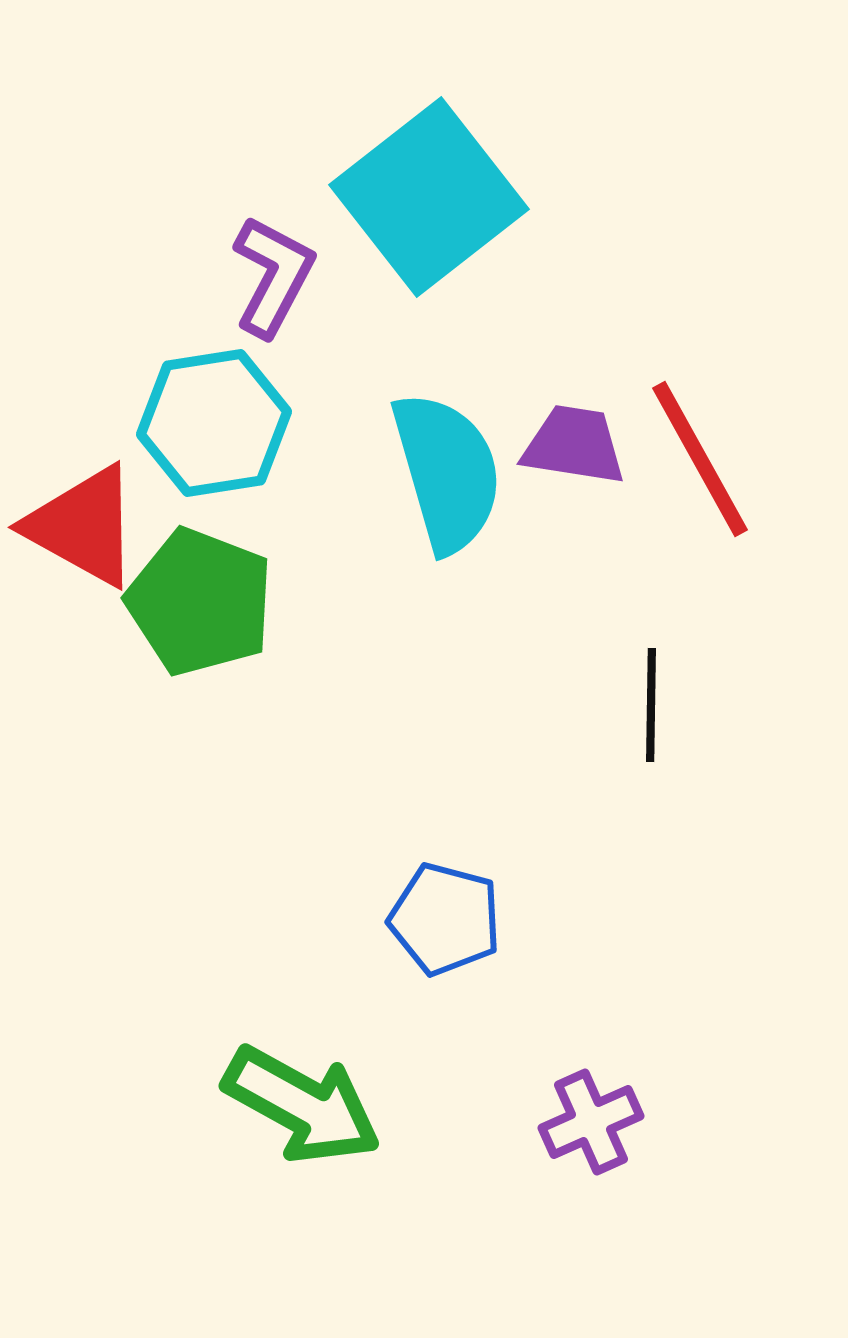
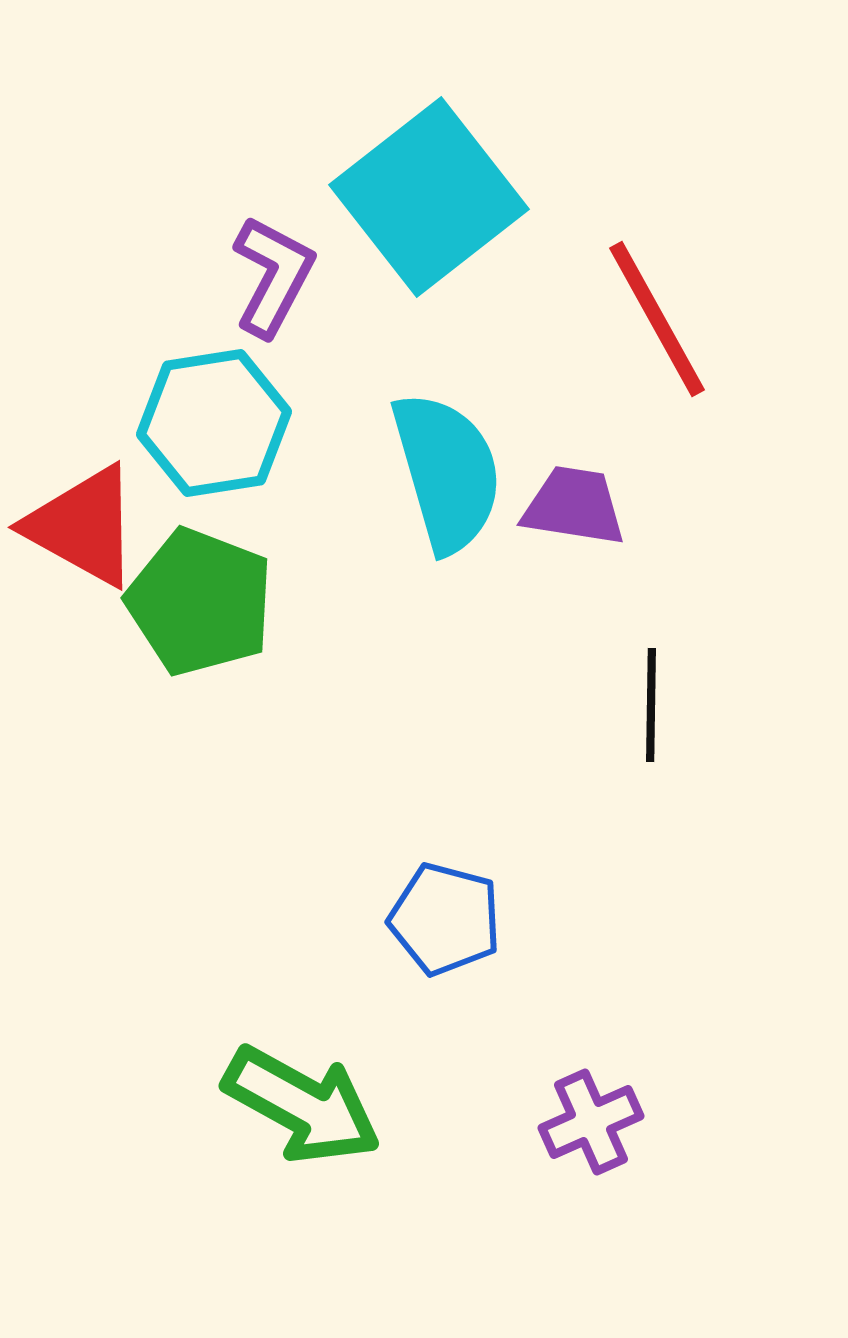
purple trapezoid: moved 61 px down
red line: moved 43 px left, 140 px up
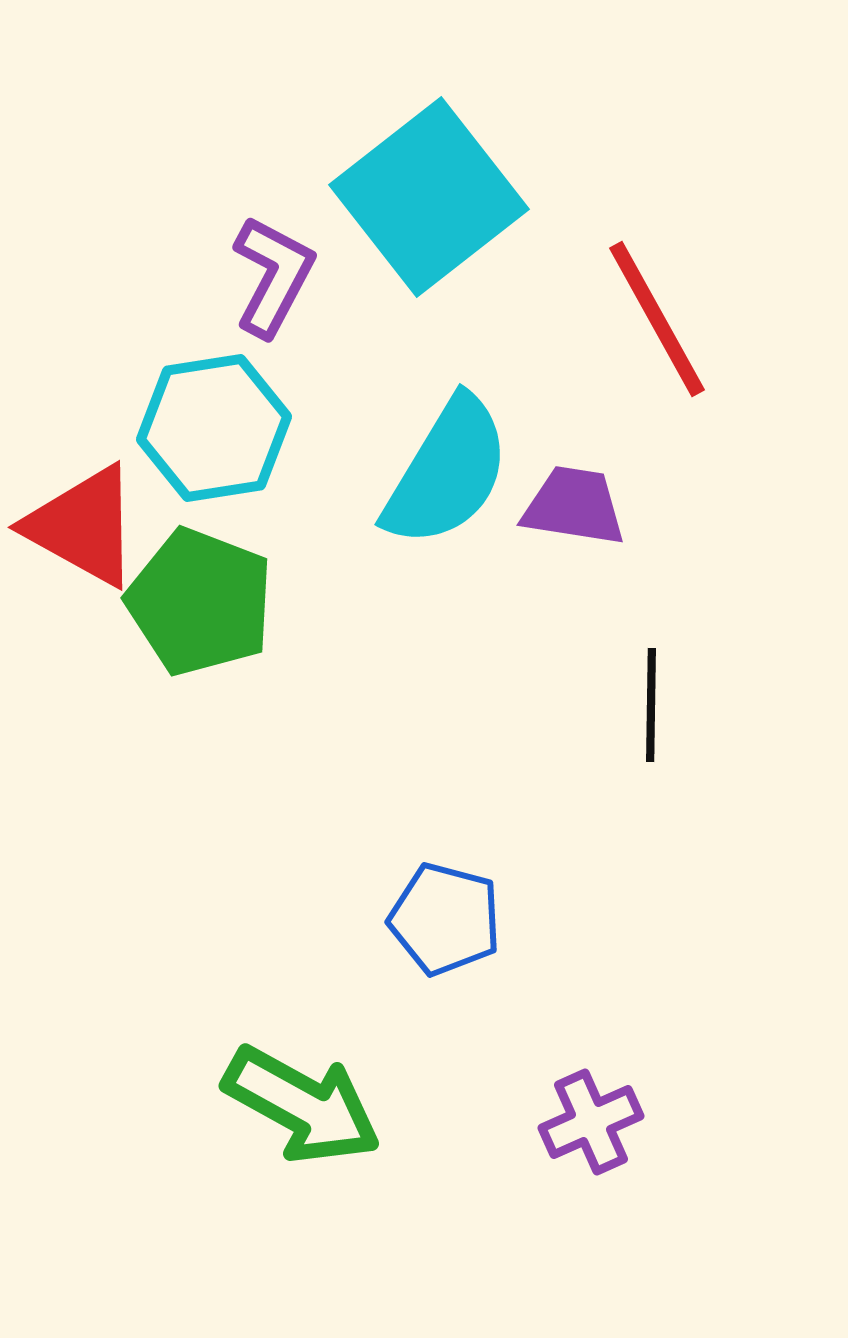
cyan hexagon: moved 5 px down
cyan semicircle: rotated 47 degrees clockwise
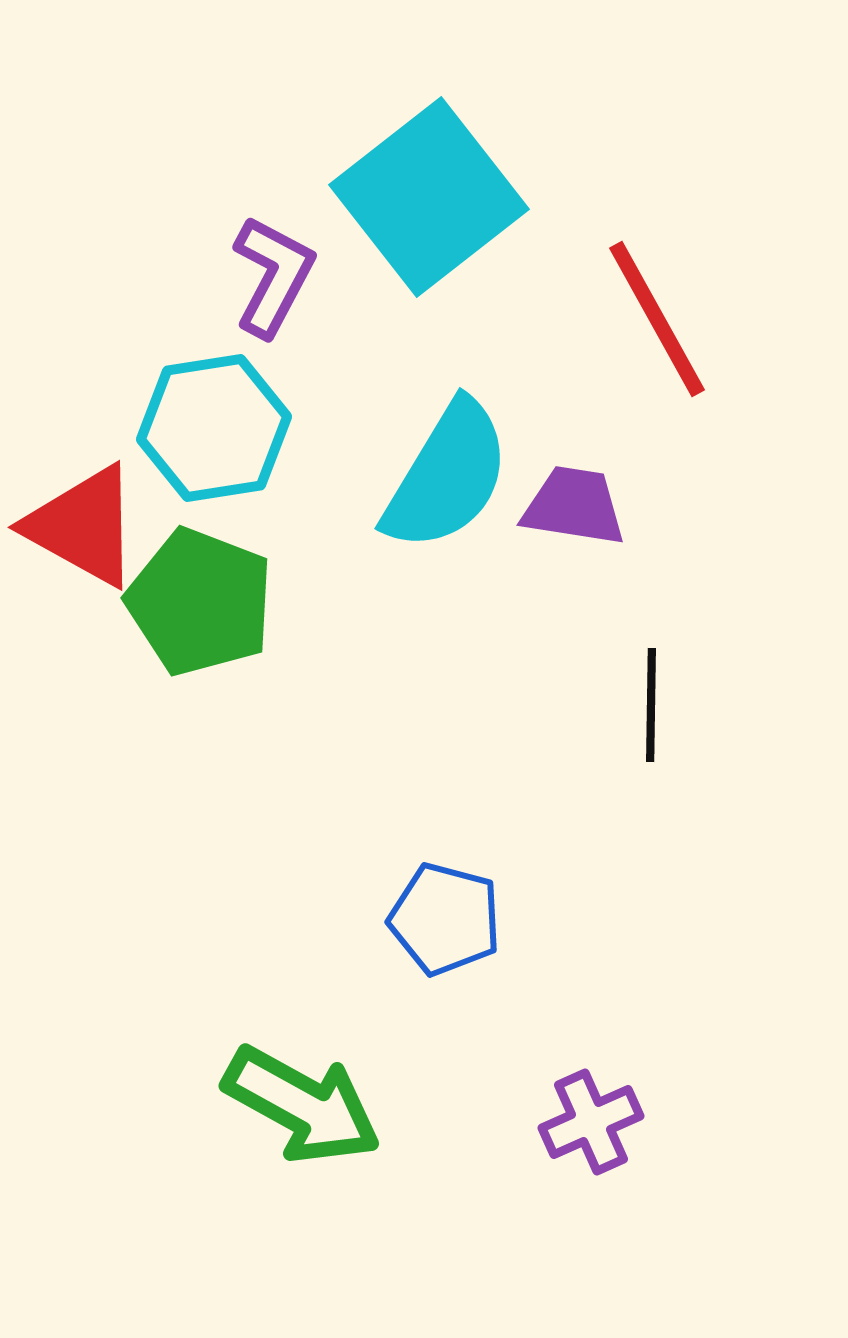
cyan semicircle: moved 4 px down
